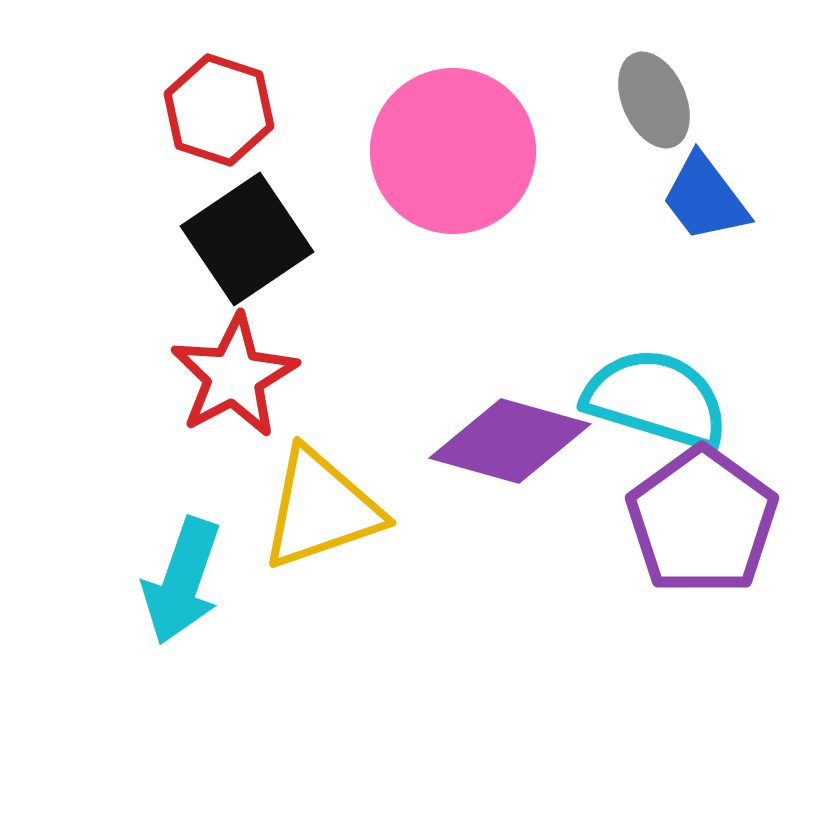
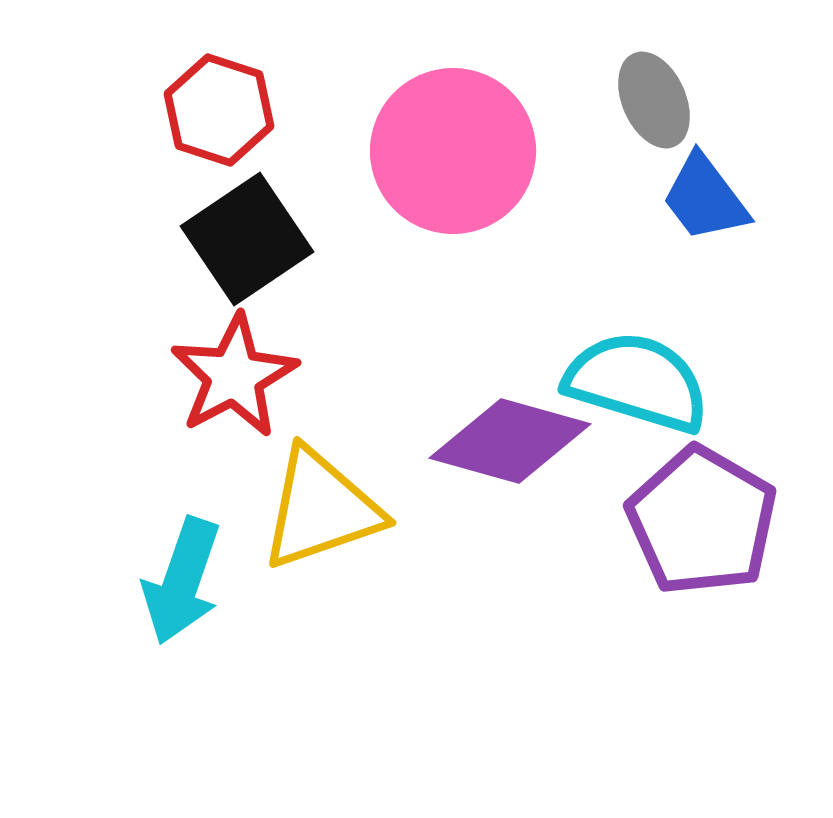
cyan semicircle: moved 19 px left, 17 px up
purple pentagon: rotated 6 degrees counterclockwise
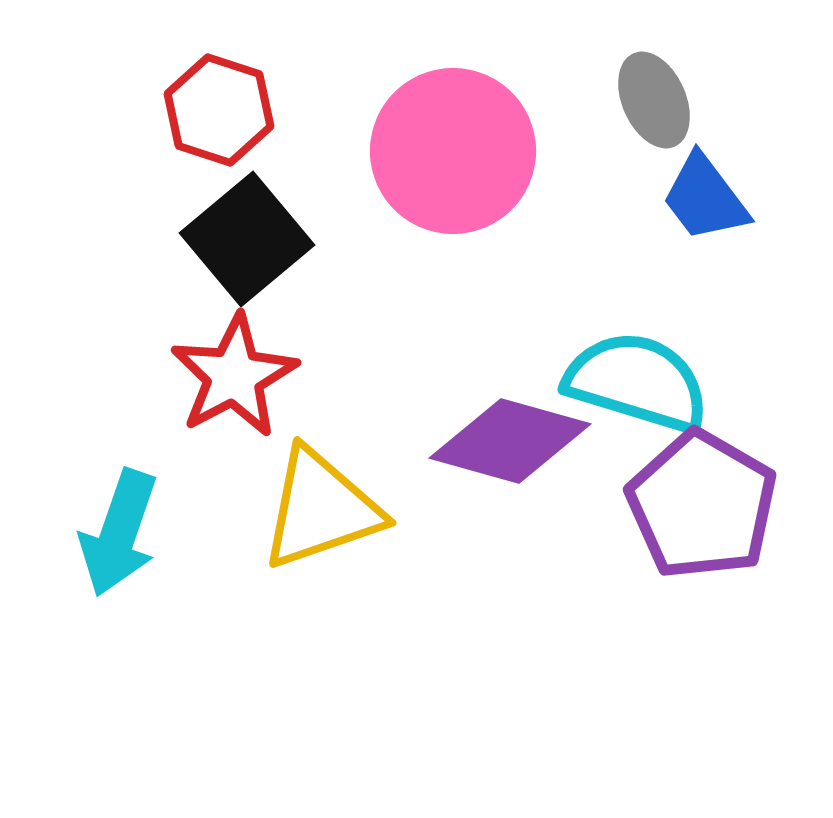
black square: rotated 6 degrees counterclockwise
purple pentagon: moved 16 px up
cyan arrow: moved 63 px left, 48 px up
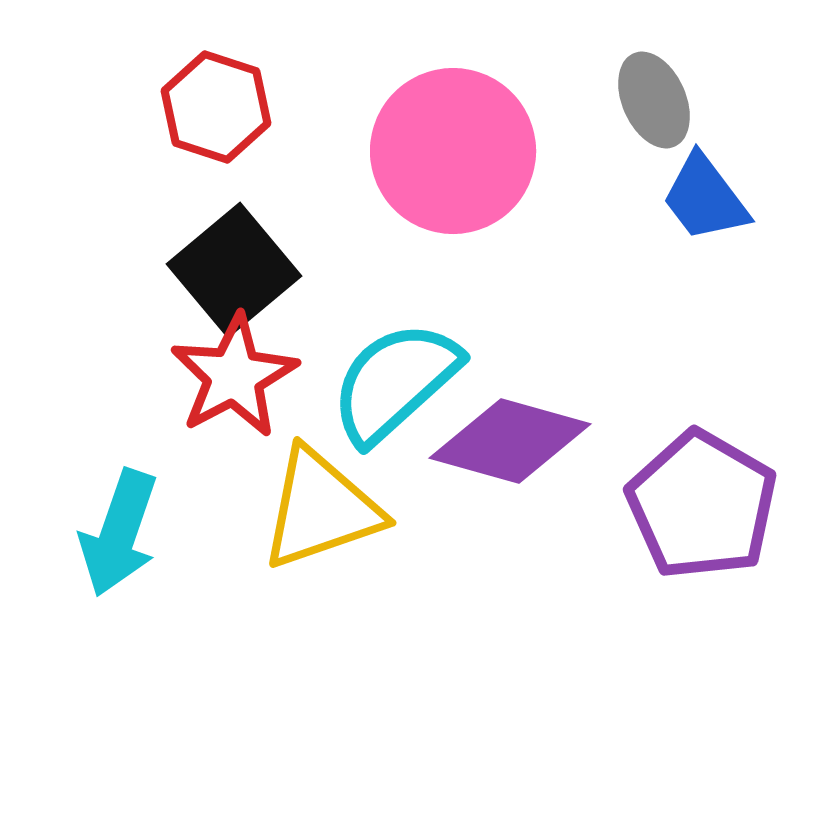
red hexagon: moved 3 px left, 3 px up
black square: moved 13 px left, 31 px down
cyan semicircle: moved 242 px left; rotated 59 degrees counterclockwise
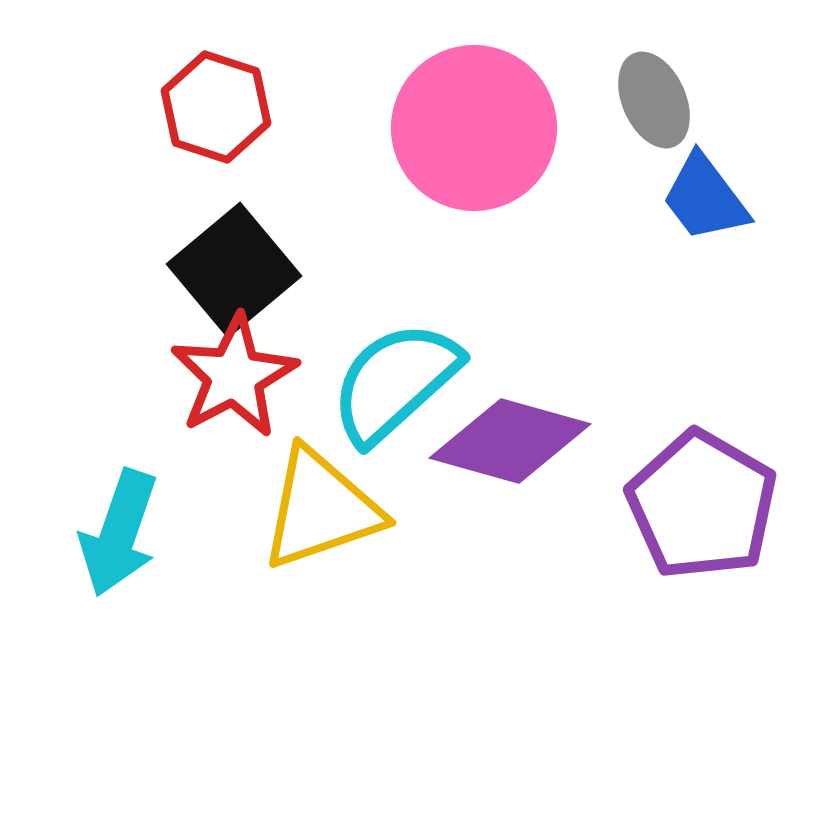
pink circle: moved 21 px right, 23 px up
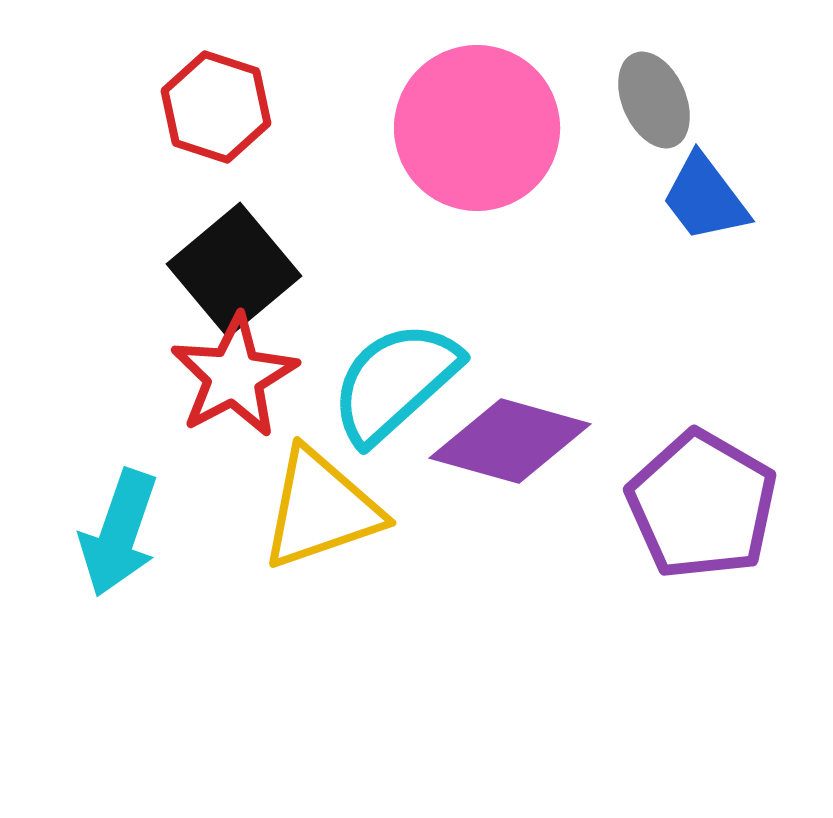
pink circle: moved 3 px right
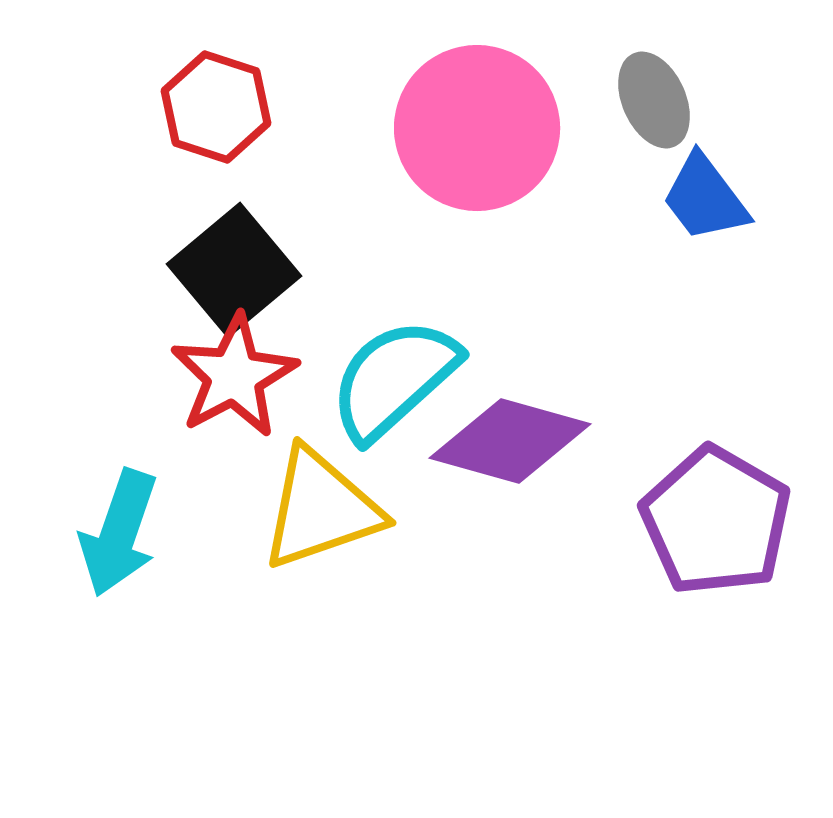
cyan semicircle: moved 1 px left, 3 px up
purple pentagon: moved 14 px right, 16 px down
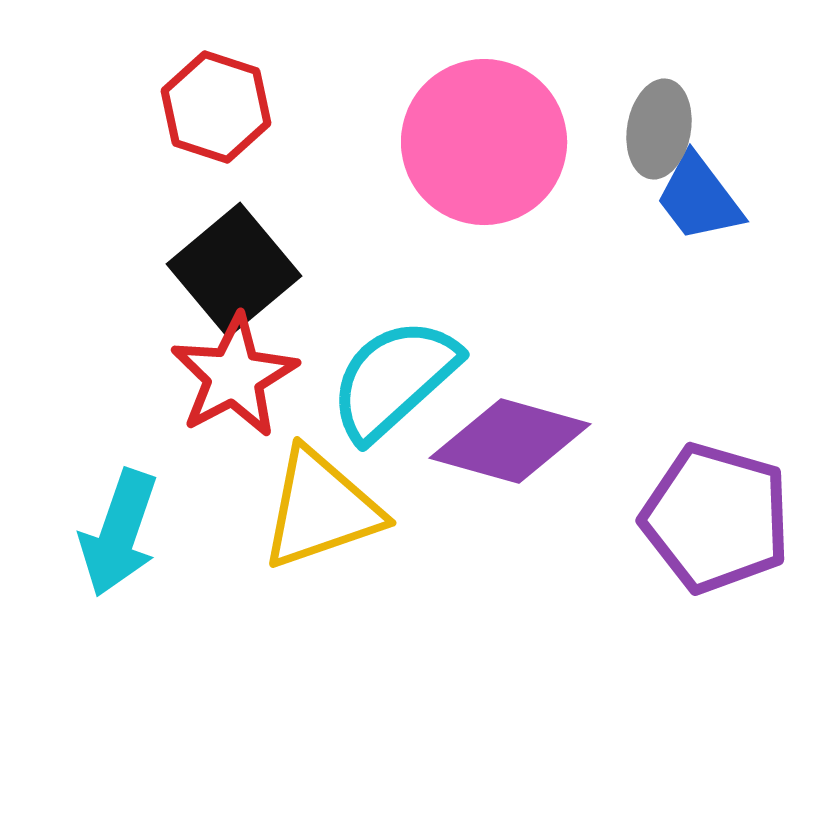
gray ellipse: moved 5 px right, 29 px down; rotated 34 degrees clockwise
pink circle: moved 7 px right, 14 px down
blue trapezoid: moved 6 px left
purple pentagon: moved 3 px up; rotated 14 degrees counterclockwise
